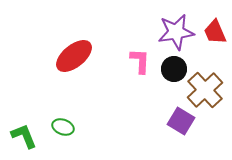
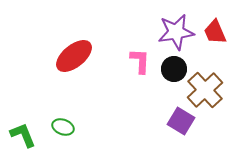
green L-shape: moved 1 px left, 1 px up
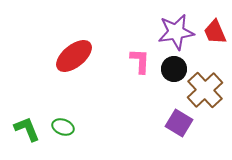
purple square: moved 2 px left, 2 px down
green L-shape: moved 4 px right, 6 px up
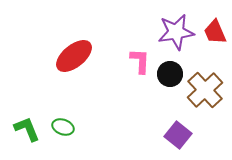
black circle: moved 4 px left, 5 px down
purple square: moved 1 px left, 12 px down; rotated 8 degrees clockwise
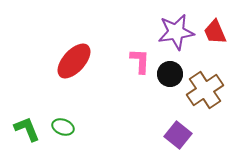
red ellipse: moved 5 px down; rotated 9 degrees counterclockwise
brown cross: rotated 9 degrees clockwise
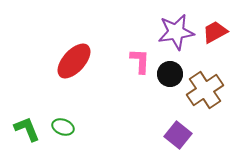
red trapezoid: rotated 84 degrees clockwise
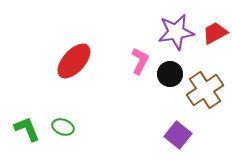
red trapezoid: moved 1 px down
pink L-shape: rotated 24 degrees clockwise
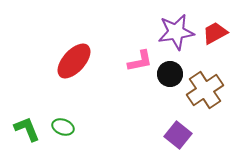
pink L-shape: rotated 52 degrees clockwise
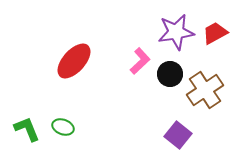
pink L-shape: rotated 32 degrees counterclockwise
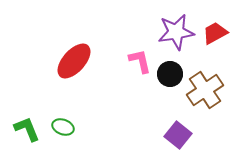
pink L-shape: rotated 60 degrees counterclockwise
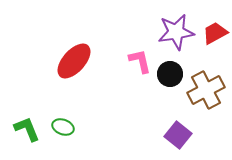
brown cross: moved 1 px right; rotated 6 degrees clockwise
